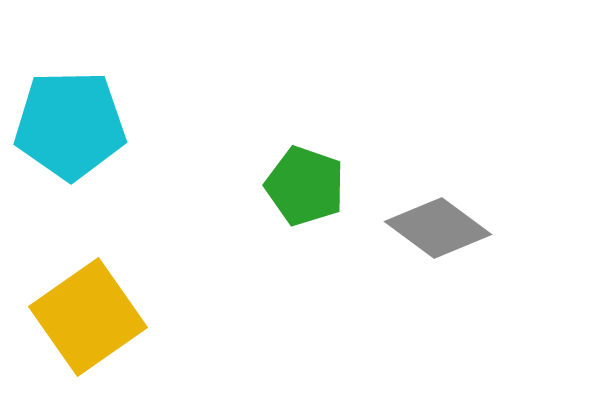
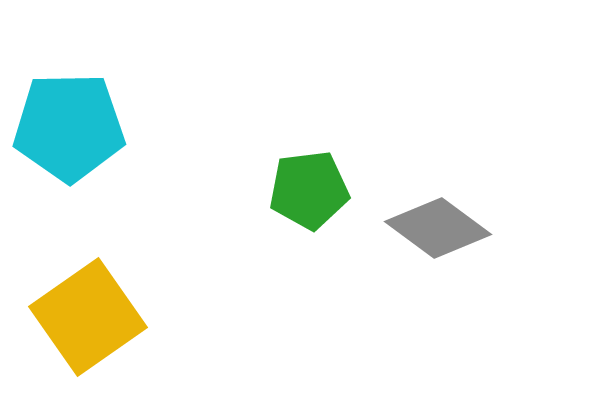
cyan pentagon: moved 1 px left, 2 px down
green pentagon: moved 4 px right, 4 px down; rotated 26 degrees counterclockwise
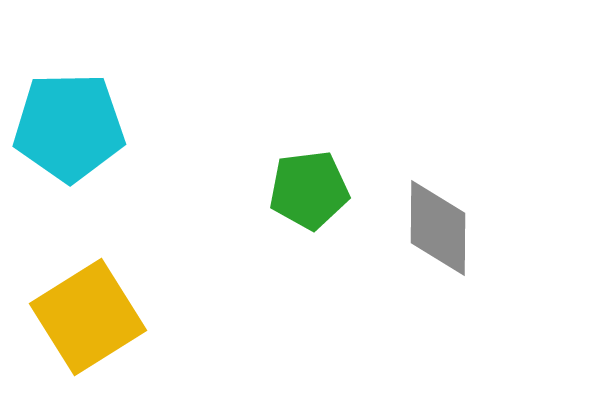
gray diamond: rotated 54 degrees clockwise
yellow square: rotated 3 degrees clockwise
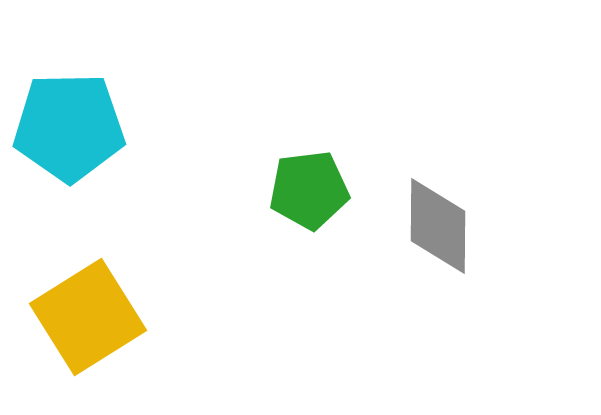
gray diamond: moved 2 px up
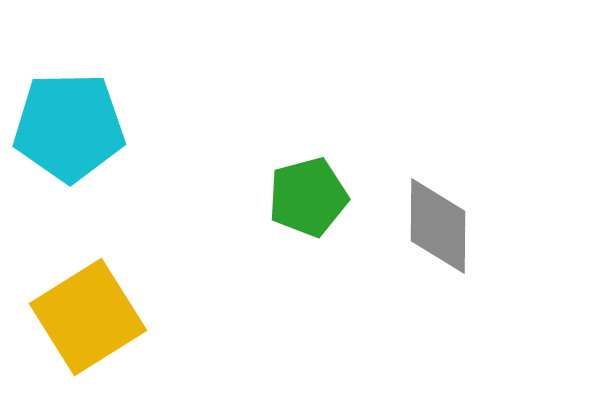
green pentagon: moved 1 px left, 7 px down; rotated 8 degrees counterclockwise
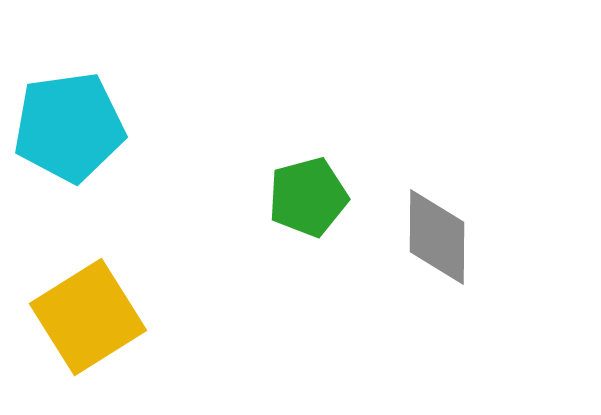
cyan pentagon: rotated 7 degrees counterclockwise
gray diamond: moved 1 px left, 11 px down
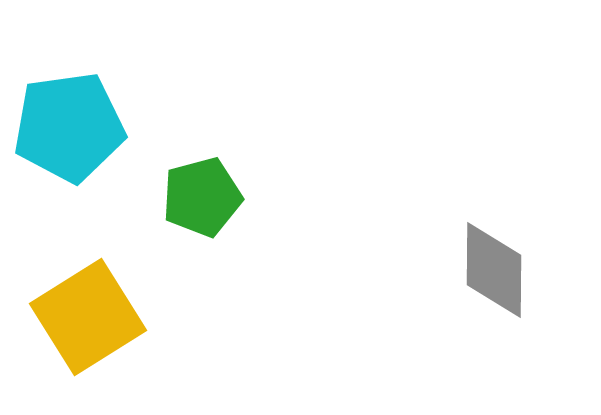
green pentagon: moved 106 px left
gray diamond: moved 57 px right, 33 px down
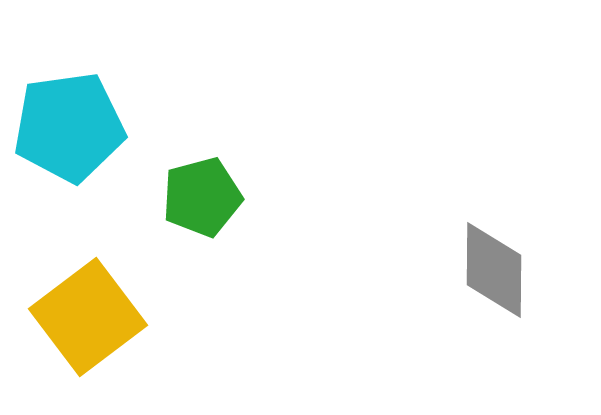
yellow square: rotated 5 degrees counterclockwise
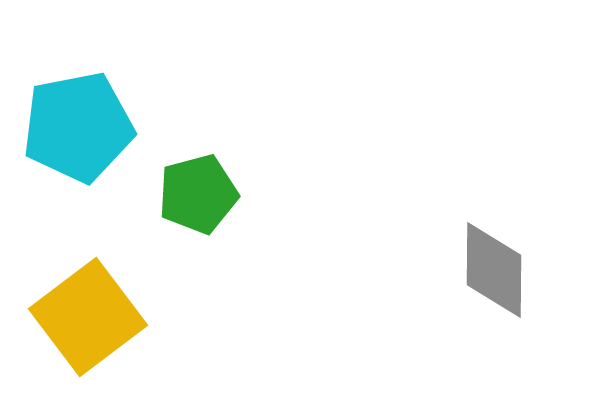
cyan pentagon: moved 9 px right; rotated 3 degrees counterclockwise
green pentagon: moved 4 px left, 3 px up
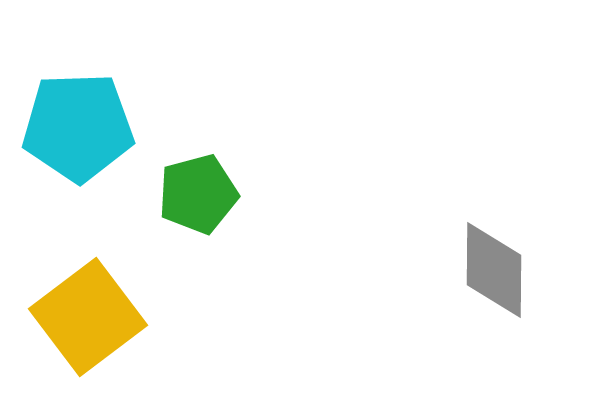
cyan pentagon: rotated 9 degrees clockwise
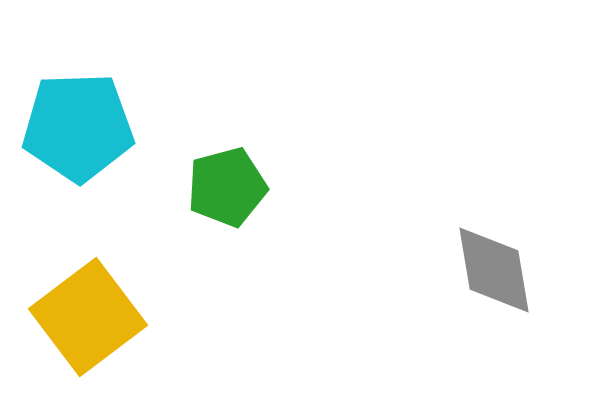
green pentagon: moved 29 px right, 7 px up
gray diamond: rotated 10 degrees counterclockwise
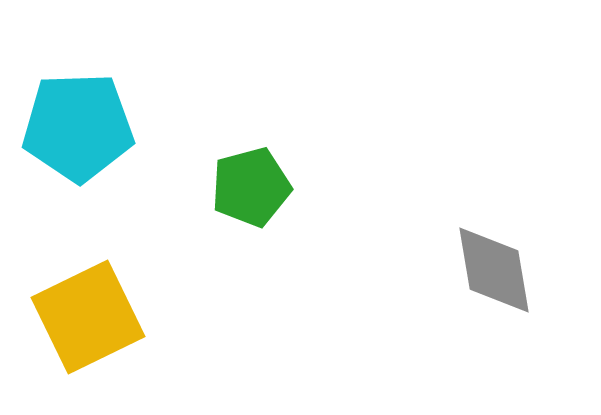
green pentagon: moved 24 px right
yellow square: rotated 11 degrees clockwise
